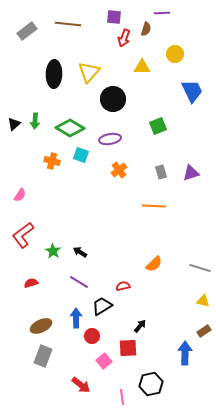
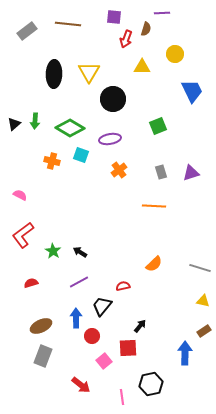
red arrow at (124, 38): moved 2 px right, 1 px down
yellow triangle at (89, 72): rotated 10 degrees counterclockwise
pink semicircle at (20, 195): rotated 96 degrees counterclockwise
purple line at (79, 282): rotated 60 degrees counterclockwise
black trapezoid at (102, 306): rotated 20 degrees counterclockwise
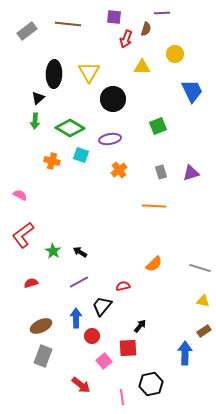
black triangle at (14, 124): moved 24 px right, 26 px up
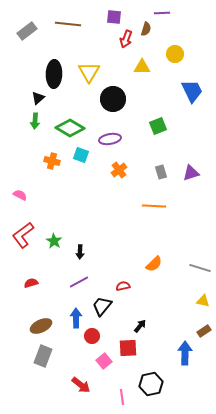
green star at (53, 251): moved 1 px right, 10 px up
black arrow at (80, 252): rotated 120 degrees counterclockwise
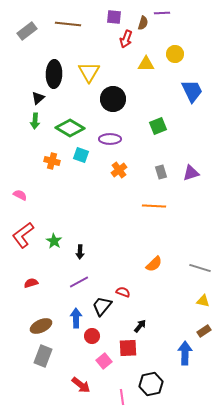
brown semicircle at (146, 29): moved 3 px left, 6 px up
yellow triangle at (142, 67): moved 4 px right, 3 px up
purple ellipse at (110, 139): rotated 10 degrees clockwise
red semicircle at (123, 286): moved 6 px down; rotated 32 degrees clockwise
